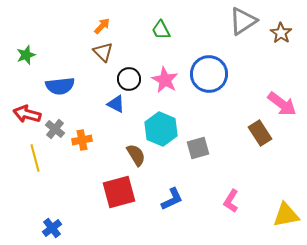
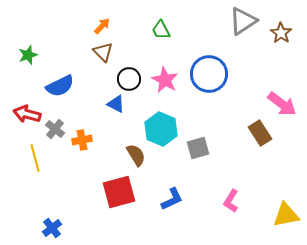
green star: moved 2 px right
blue semicircle: rotated 20 degrees counterclockwise
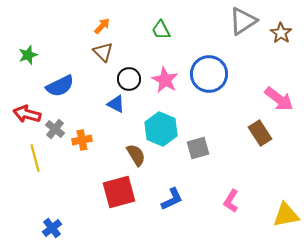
pink arrow: moved 3 px left, 5 px up
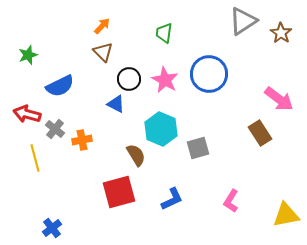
green trapezoid: moved 3 px right, 3 px down; rotated 35 degrees clockwise
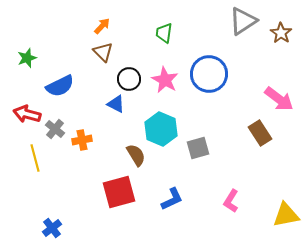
green star: moved 1 px left, 3 px down
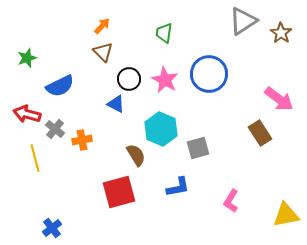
blue L-shape: moved 6 px right, 12 px up; rotated 15 degrees clockwise
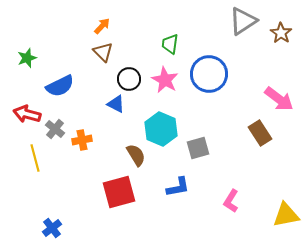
green trapezoid: moved 6 px right, 11 px down
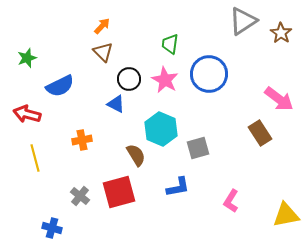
gray cross: moved 25 px right, 67 px down
blue cross: rotated 36 degrees counterclockwise
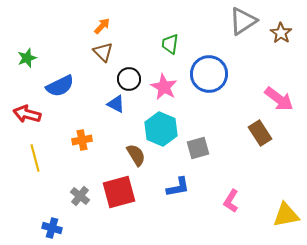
pink star: moved 1 px left, 7 px down
